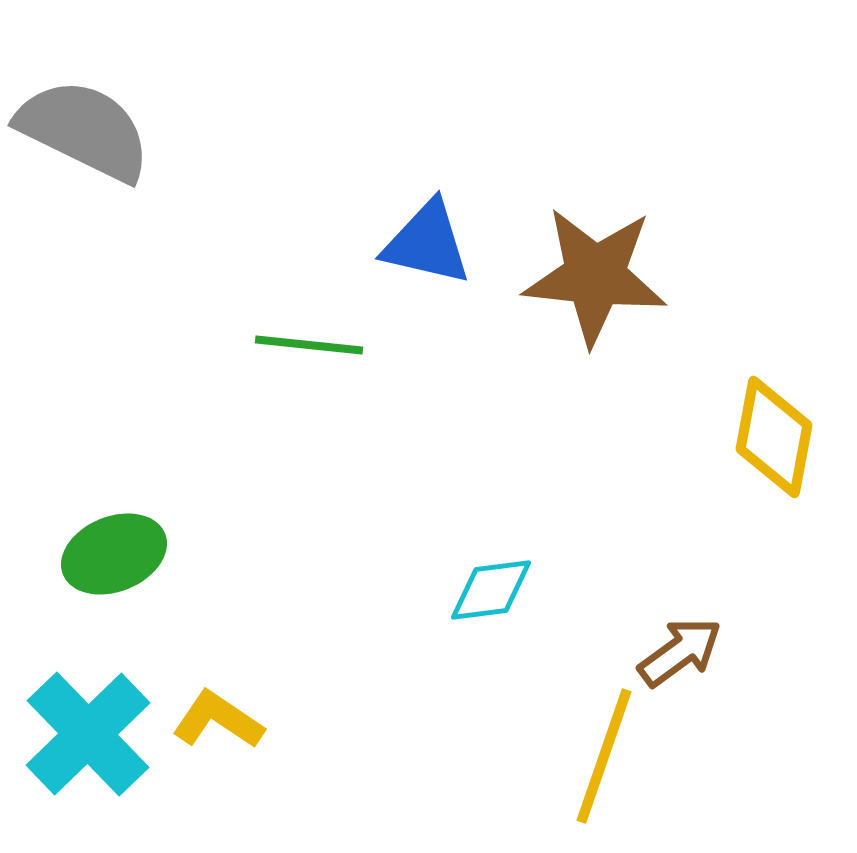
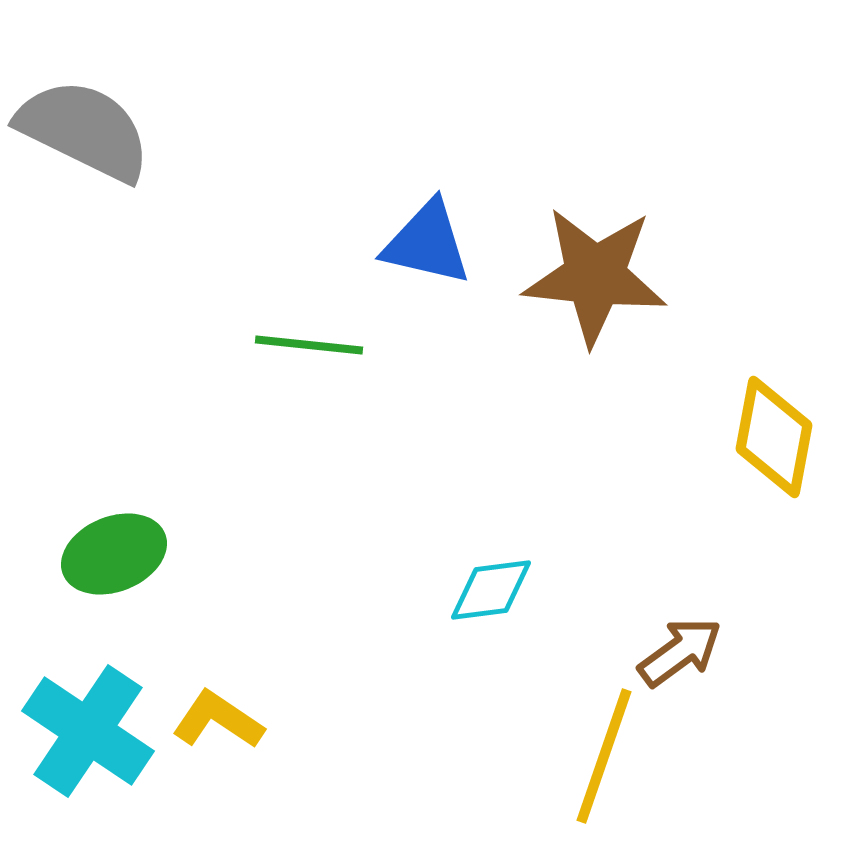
cyan cross: moved 3 px up; rotated 12 degrees counterclockwise
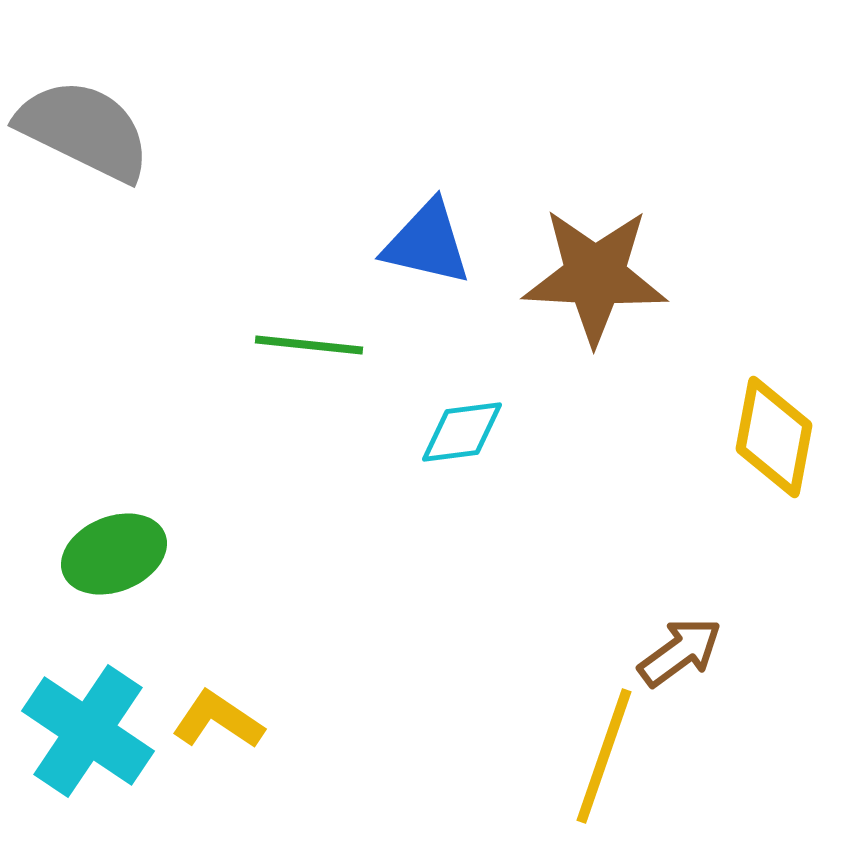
brown star: rotated 3 degrees counterclockwise
cyan diamond: moved 29 px left, 158 px up
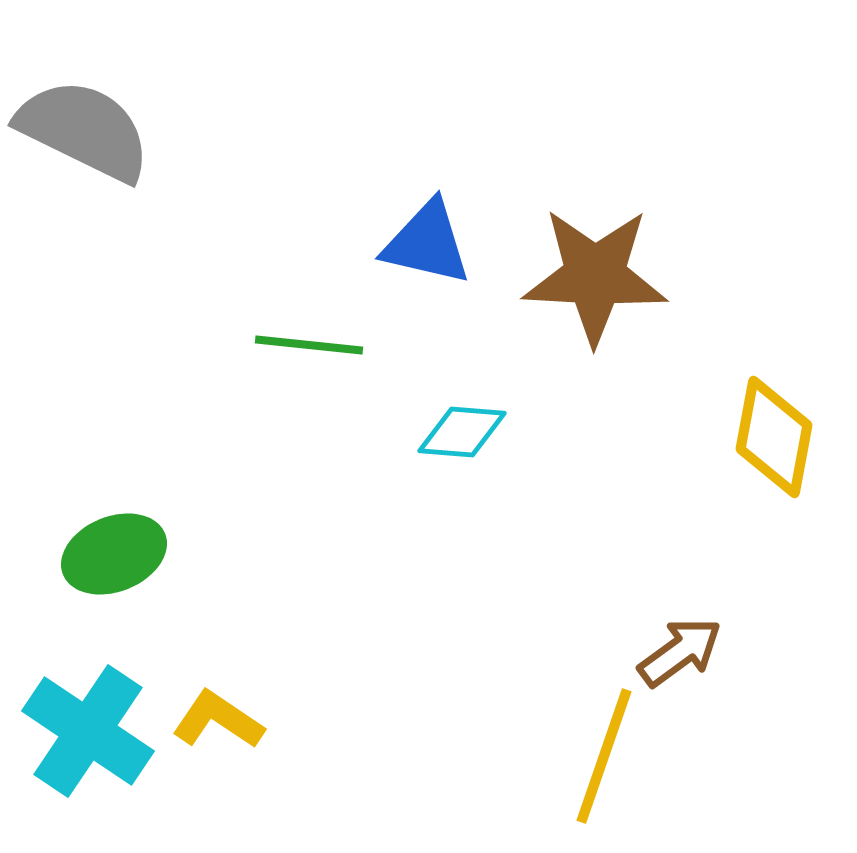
cyan diamond: rotated 12 degrees clockwise
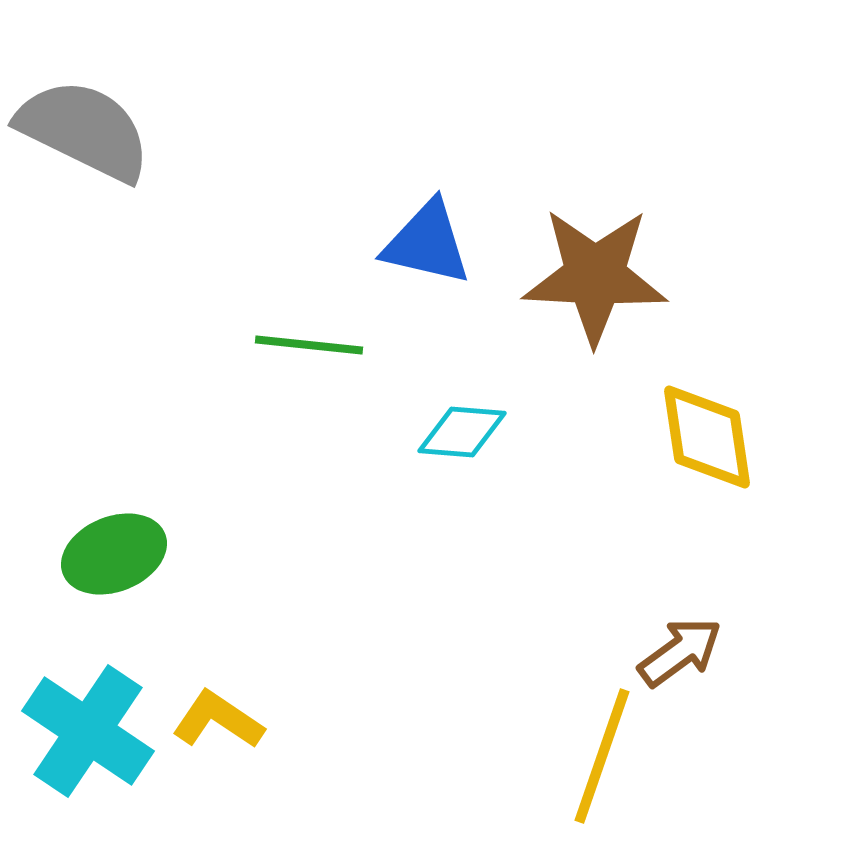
yellow diamond: moved 67 px left; rotated 19 degrees counterclockwise
yellow line: moved 2 px left
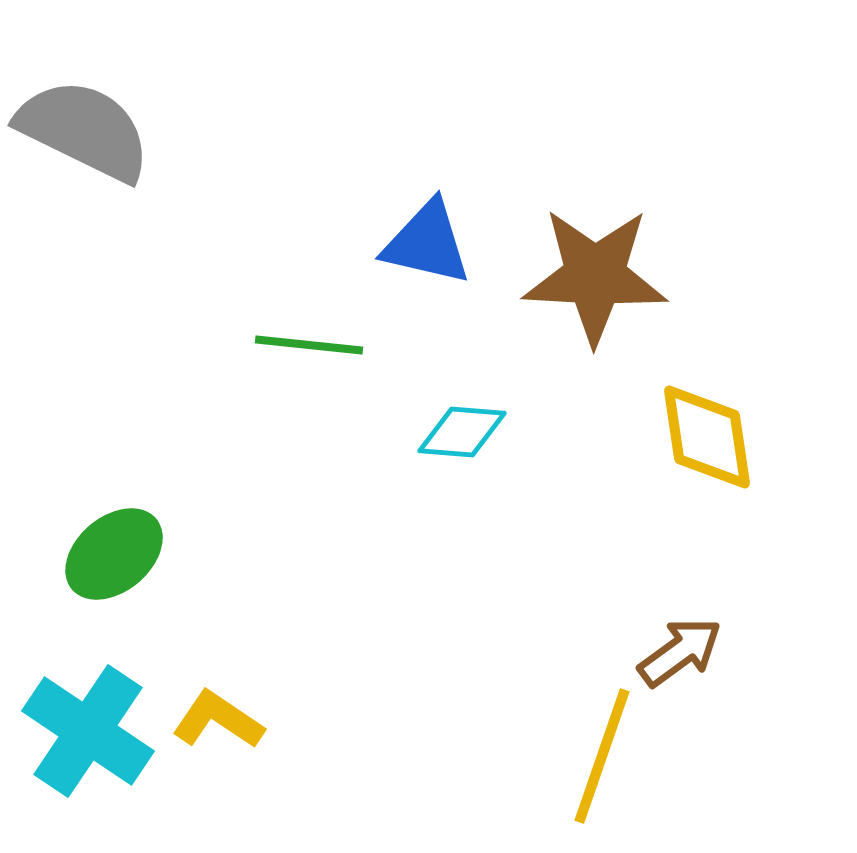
green ellipse: rotated 18 degrees counterclockwise
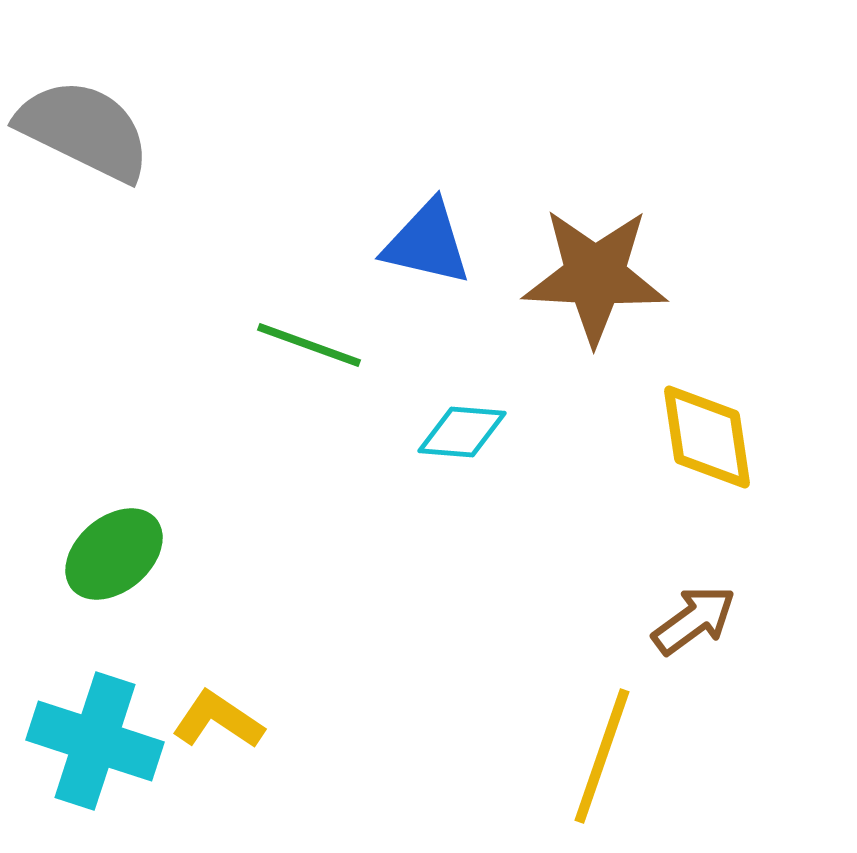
green line: rotated 14 degrees clockwise
brown arrow: moved 14 px right, 32 px up
cyan cross: moved 7 px right, 10 px down; rotated 16 degrees counterclockwise
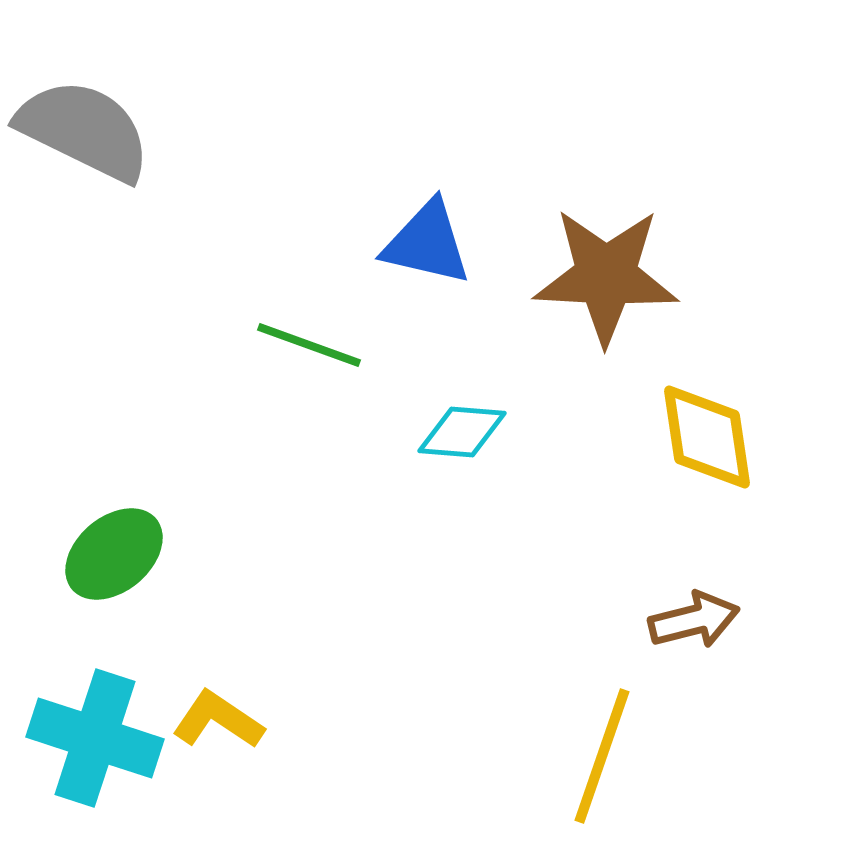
brown star: moved 11 px right
brown arrow: rotated 22 degrees clockwise
cyan cross: moved 3 px up
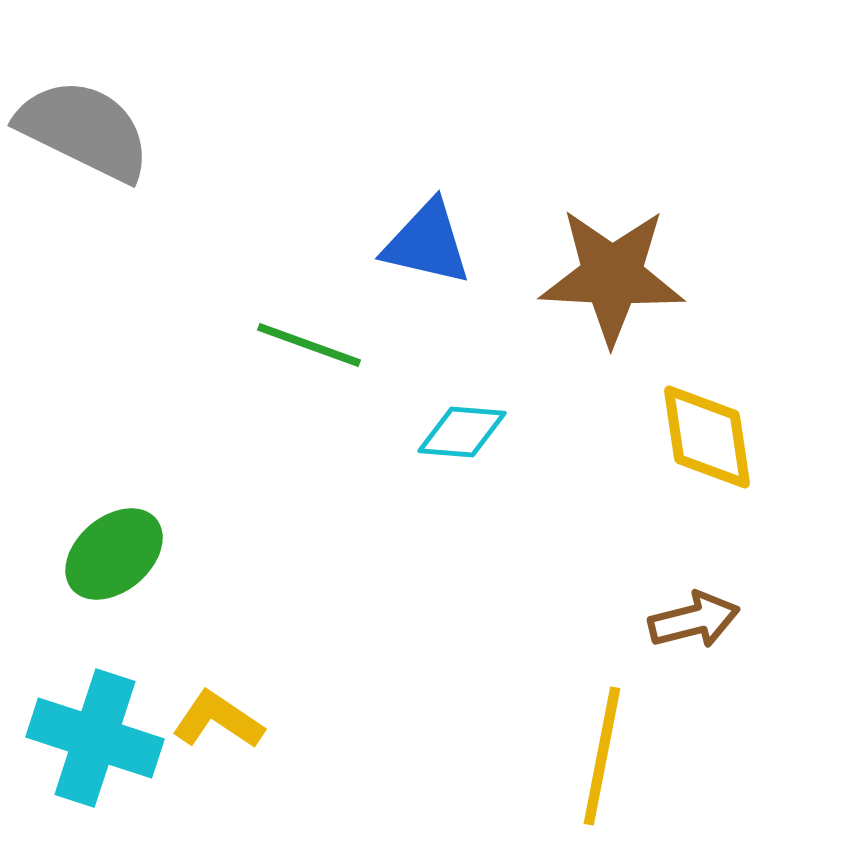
brown star: moved 6 px right
yellow line: rotated 8 degrees counterclockwise
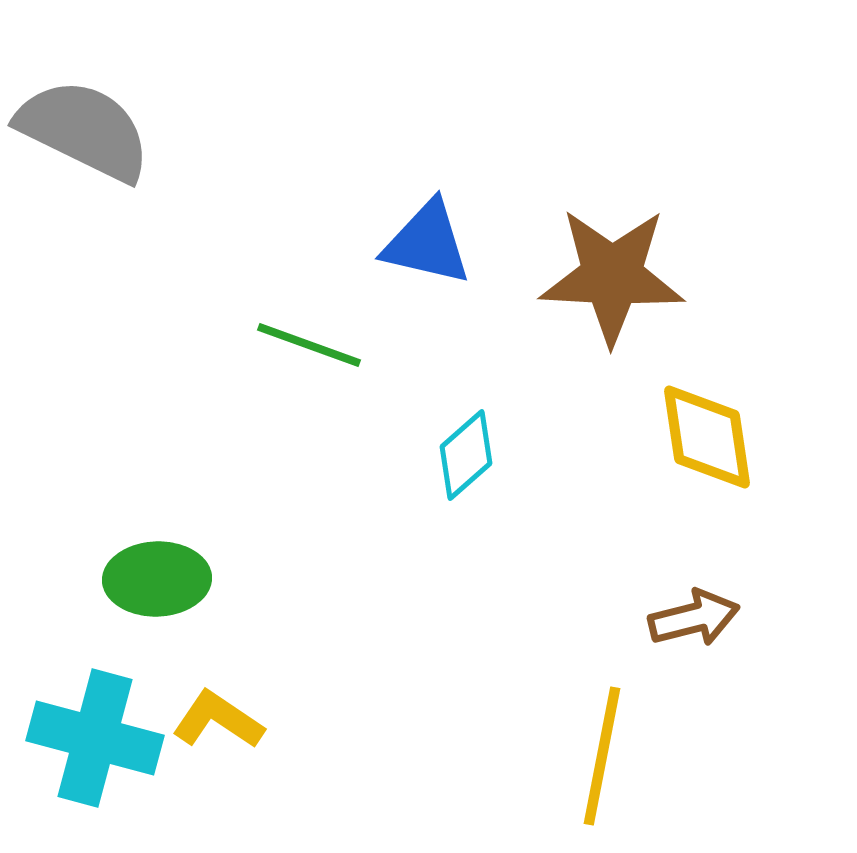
cyan diamond: moved 4 px right, 23 px down; rotated 46 degrees counterclockwise
green ellipse: moved 43 px right, 25 px down; rotated 38 degrees clockwise
brown arrow: moved 2 px up
cyan cross: rotated 3 degrees counterclockwise
